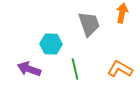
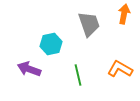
orange arrow: moved 2 px right, 1 px down
cyan hexagon: rotated 15 degrees counterclockwise
green line: moved 3 px right, 6 px down
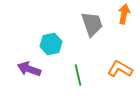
gray trapezoid: moved 3 px right
